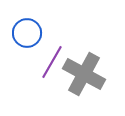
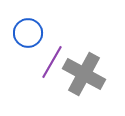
blue circle: moved 1 px right
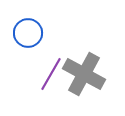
purple line: moved 1 px left, 12 px down
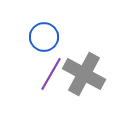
blue circle: moved 16 px right, 4 px down
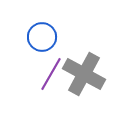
blue circle: moved 2 px left
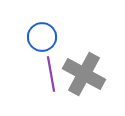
purple line: rotated 40 degrees counterclockwise
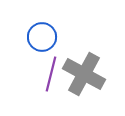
purple line: rotated 24 degrees clockwise
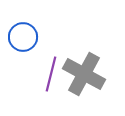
blue circle: moved 19 px left
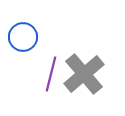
gray cross: rotated 21 degrees clockwise
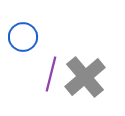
gray cross: moved 1 px right, 3 px down
